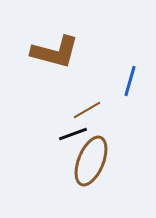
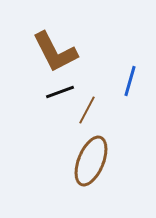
brown L-shape: rotated 48 degrees clockwise
brown line: rotated 32 degrees counterclockwise
black line: moved 13 px left, 42 px up
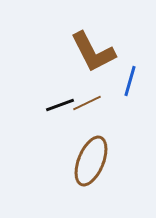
brown L-shape: moved 38 px right
black line: moved 13 px down
brown line: moved 7 px up; rotated 36 degrees clockwise
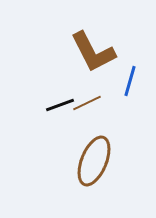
brown ellipse: moved 3 px right
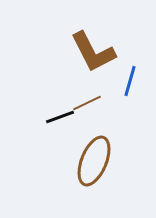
black line: moved 12 px down
